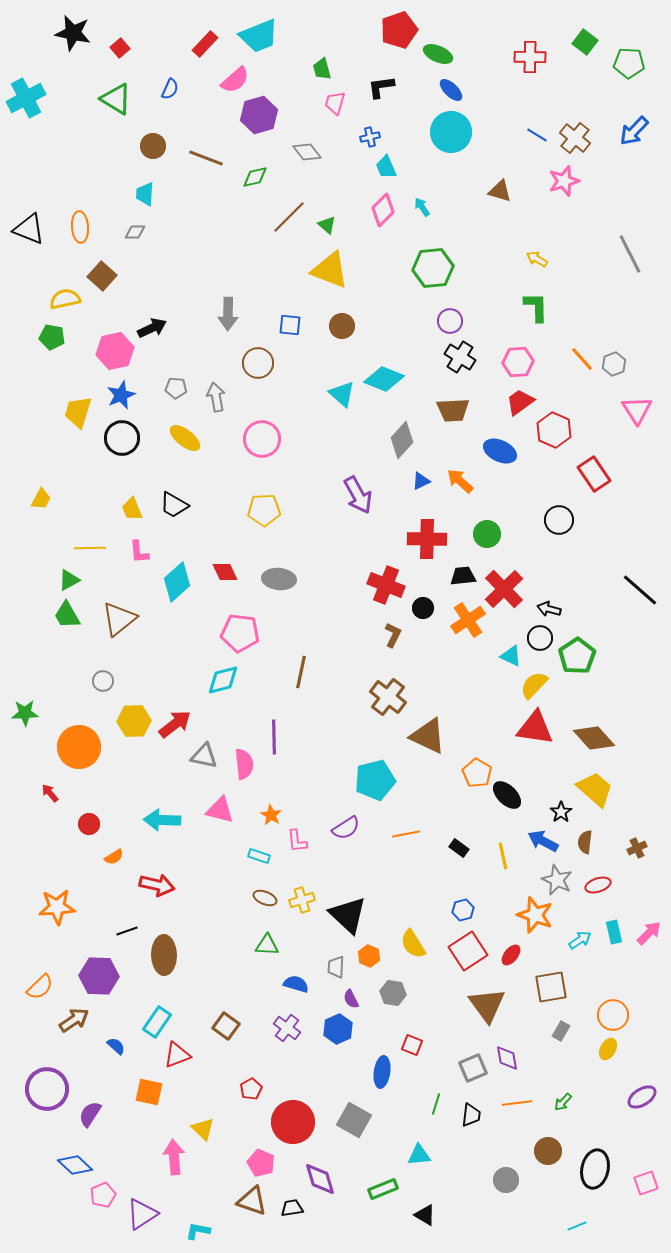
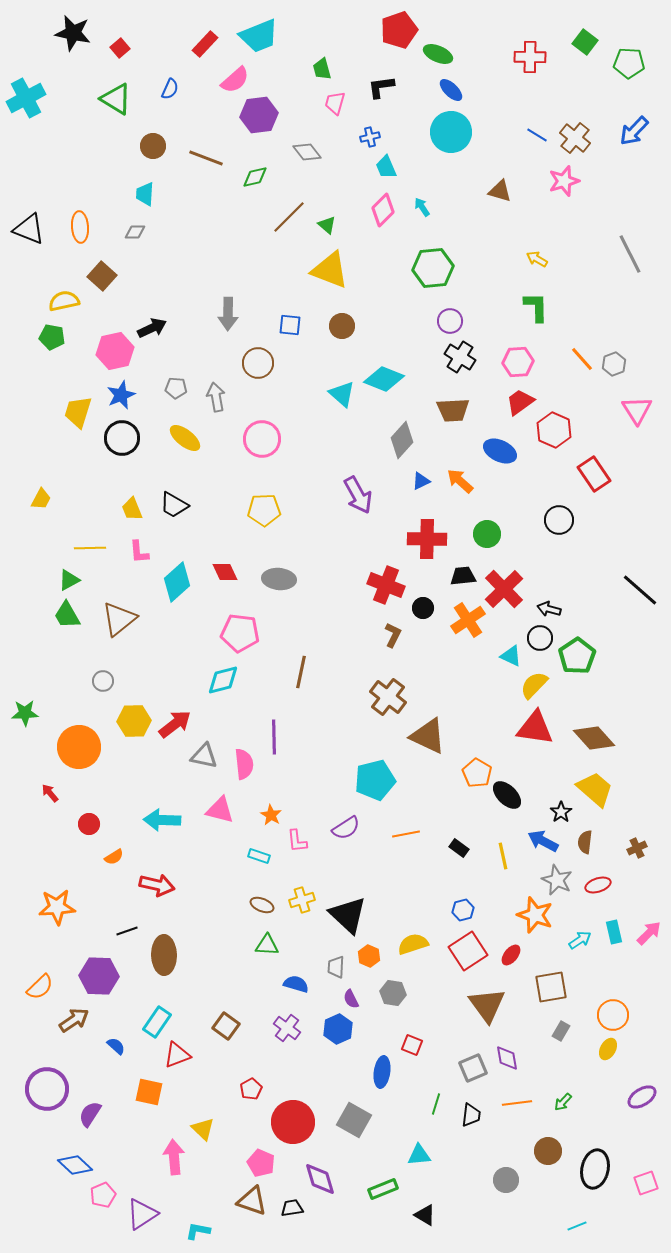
purple hexagon at (259, 115): rotated 9 degrees clockwise
yellow semicircle at (65, 299): moved 1 px left, 2 px down
brown ellipse at (265, 898): moved 3 px left, 7 px down
yellow semicircle at (413, 944): rotated 104 degrees clockwise
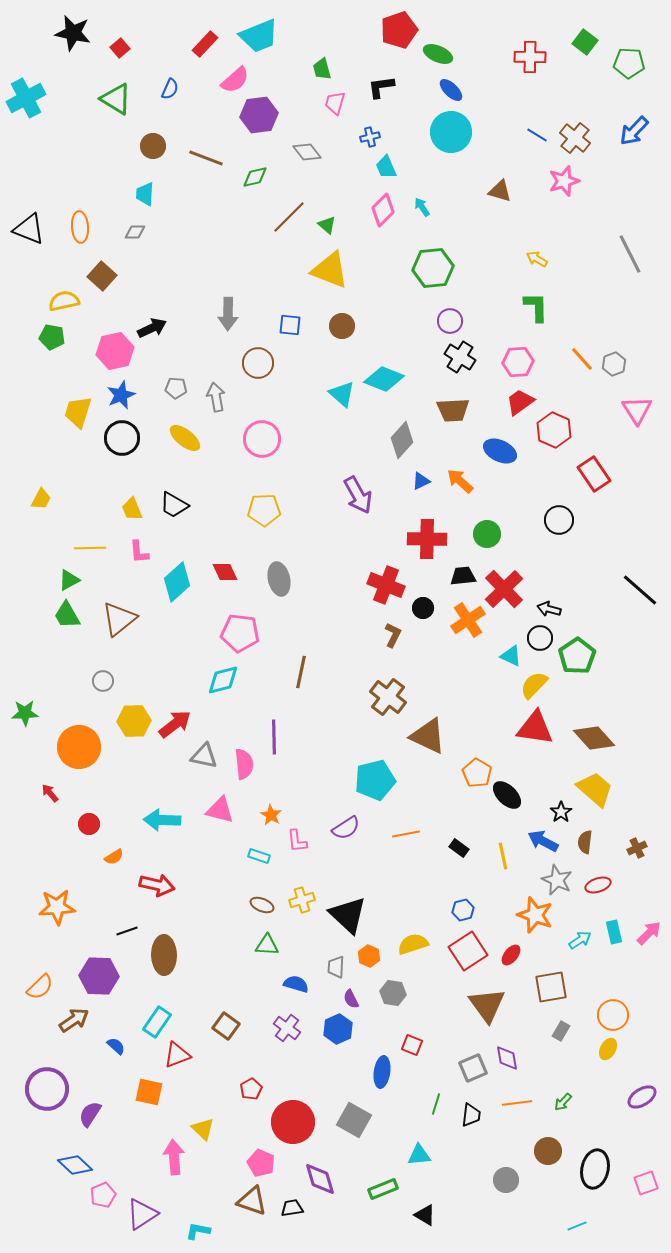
gray ellipse at (279, 579): rotated 72 degrees clockwise
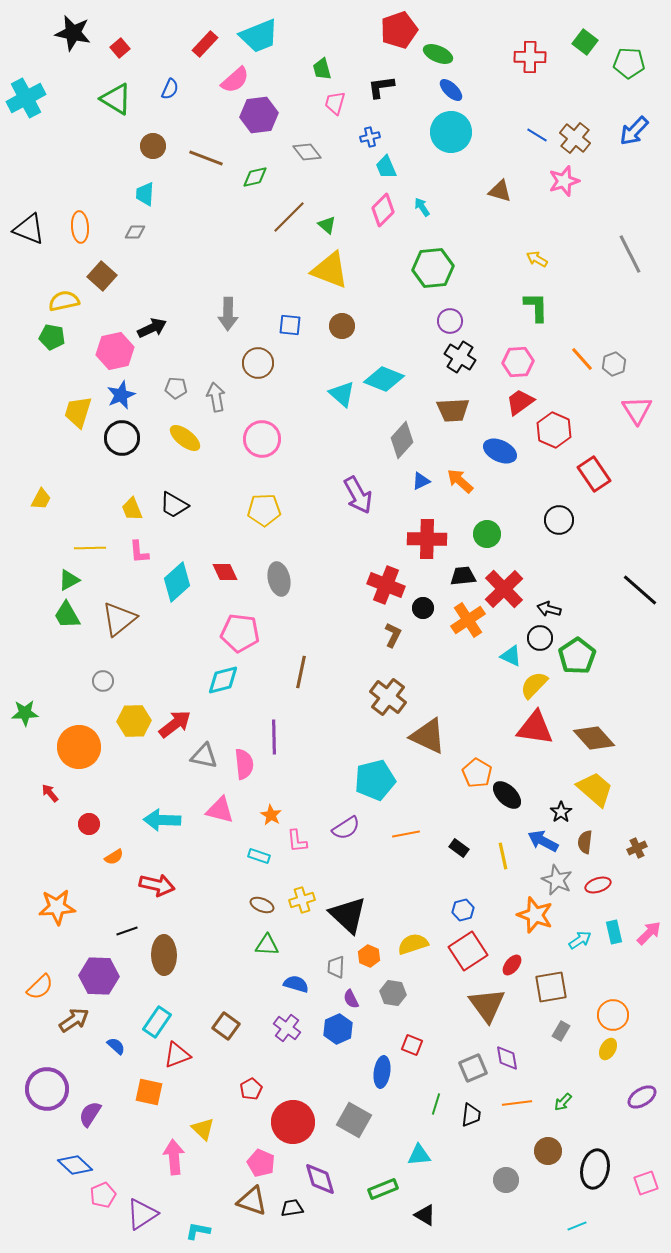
red ellipse at (511, 955): moved 1 px right, 10 px down
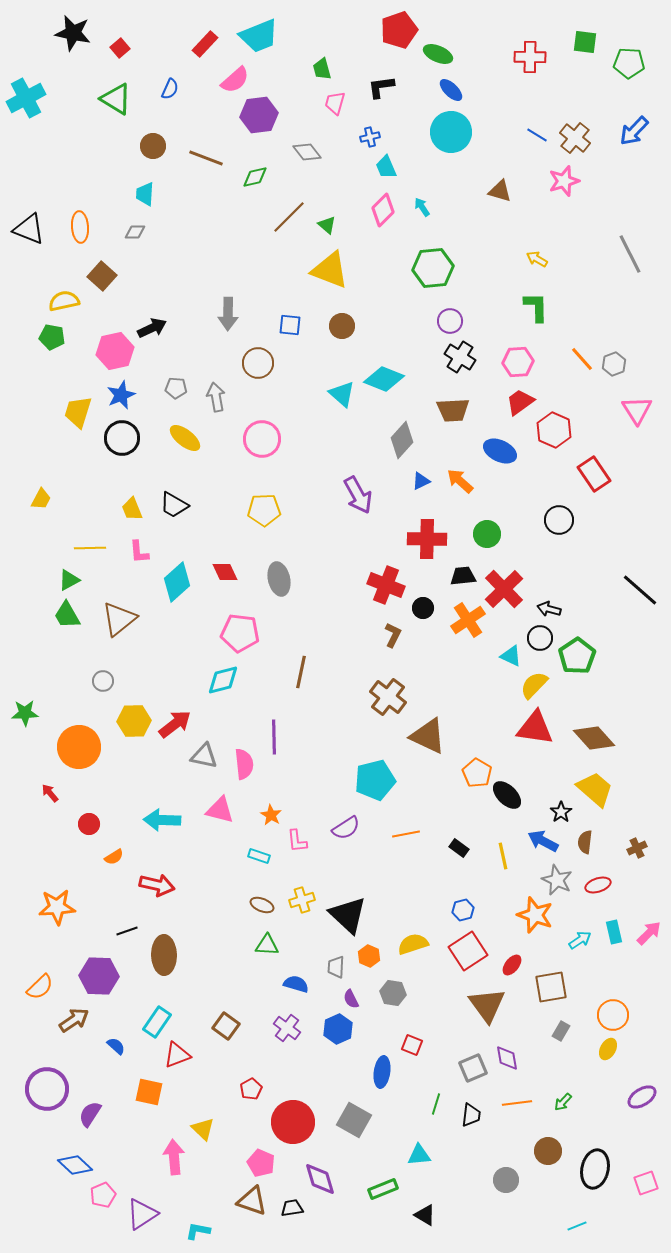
green square at (585, 42): rotated 30 degrees counterclockwise
